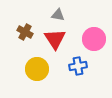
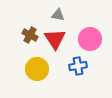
brown cross: moved 5 px right, 3 px down
pink circle: moved 4 px left
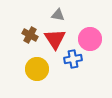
blue cross: moved 5 px left, 7 px up
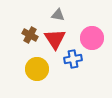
pink circle: moved 2 px right, 1 px up
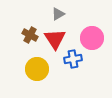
gray triangle: moved 1 px up; rotated 40 degrees counterclockwise
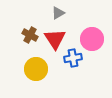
gray triangle: moved 1 px up
pink circle: moved 1 px down
blue cross: moved 1 px up
yellow circle: moved 1 px left
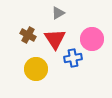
brown cross: moved 2 px left
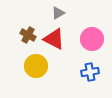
red triangle: moved 1 px left; rotated 30 degrees counterclockwise
blue cross: moved 17 px right, 14 px down
yellow circle: moved 3 px up
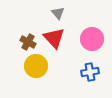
gray triangle: rotated 40 degrees counterclockwise
brown cross: moved 7 px down
red triangle: moved 1 px up; rotated 20 degrees clockwise
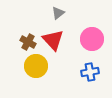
gray triangle: rotated 32 degrees clockwise
red triangle: moved 1 px left, 2 px down
